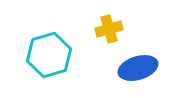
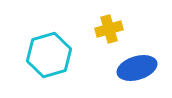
blue ellipse: moved 1 px left
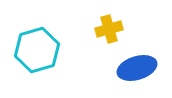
cyan hexagon: moved 12 px left, 5 px up
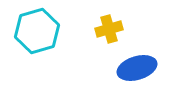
cyan hexagon: moved 19 px up
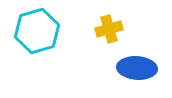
blue ellipse: rotated 21 degrees clockwise
